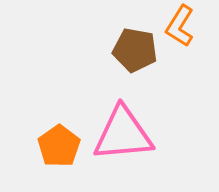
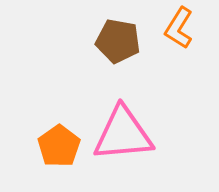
orange L-shape: moved 1 px left, 2 px down
brown pentagon: moved 17 px left, 9 px up
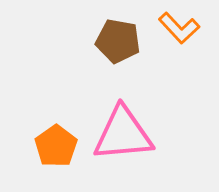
orange L-shape: rotated 75 degrees counterclockwise
orange pentagon: moved 3 px left
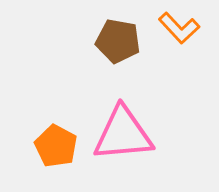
orange pentagon: rotated 9 degrees counterclockwise
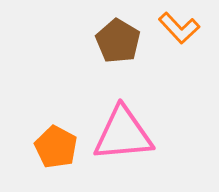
brown pentagon: rotated 21 degrees clockwise
orange pentagon: moved 1 px down
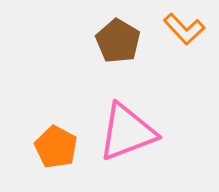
orange L-shape: moved 5 px right, 1 px down
pink triangle: moved 4 px right, 2 px up; rotated 16 degrees counterclockwise
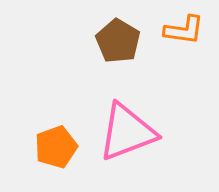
orange L-shape: moved 1 px down; rotated 39 degrees counterclockwise
orange pentagon: rotated 24 degrees clockwise
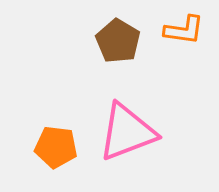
orange pentagon: rotated 27 degrees clockwise
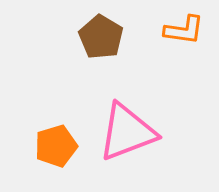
brown pentagon: moved 17 px left, 4 px up
orange pentagon: moved 1 px up; rotated 24 degrees counterclockwise
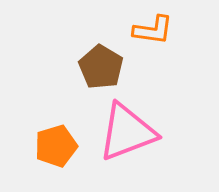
orange L-shape: moved 31 px left
brown pentagon: moved 30 px down
